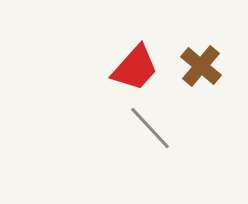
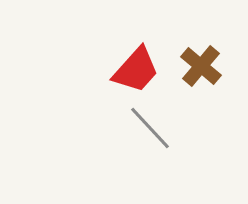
red trapezoid: moved 1 px right, 2 px down
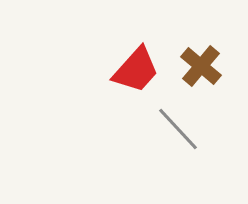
gray line: moved 28 px right, 1 px down
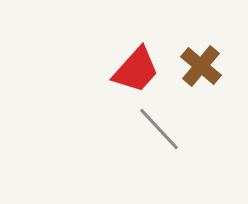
gray line: moved 19 px left
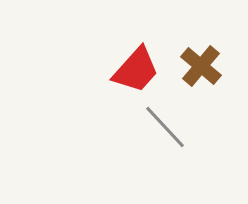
gray line: moved 6 px right, 2 px up
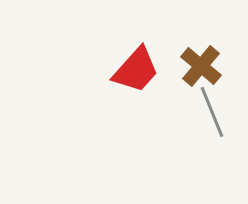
gray line: moved 47 px right, 15 px up; rotated 21 degrees clockwise
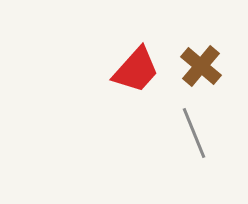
gray line: moved 18 px left, 21 px down
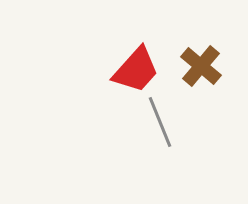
gray line: moved 34 px left, 11 px up
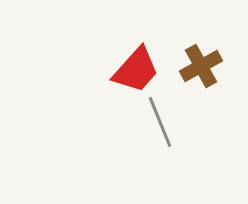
brown cross: rotated 21 degrees clockwise
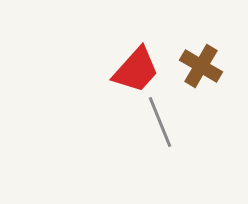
brown cross: rotated 30 degrees counterclockwise
